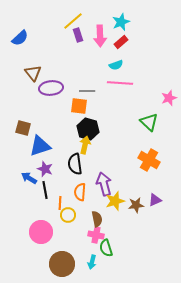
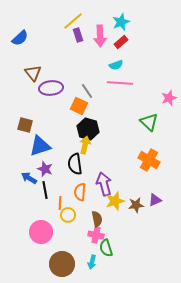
gray line: rotated 56 degrees clockwise
orange square: rotated 18 degrees clockwise
brown square: moved 2 px right, 3 px up
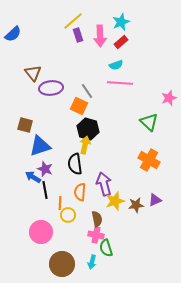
blue semicircle: moved 7 px left, 4 px up
blue arrow: moved 4 px right, 1 px up
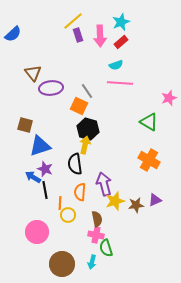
green triangle: rotated 12 degrees counterclockwise
pink circle: moved 4 px left
